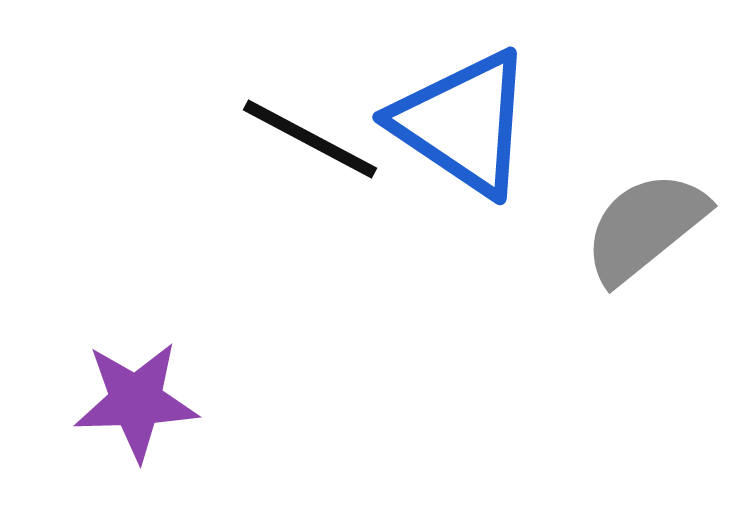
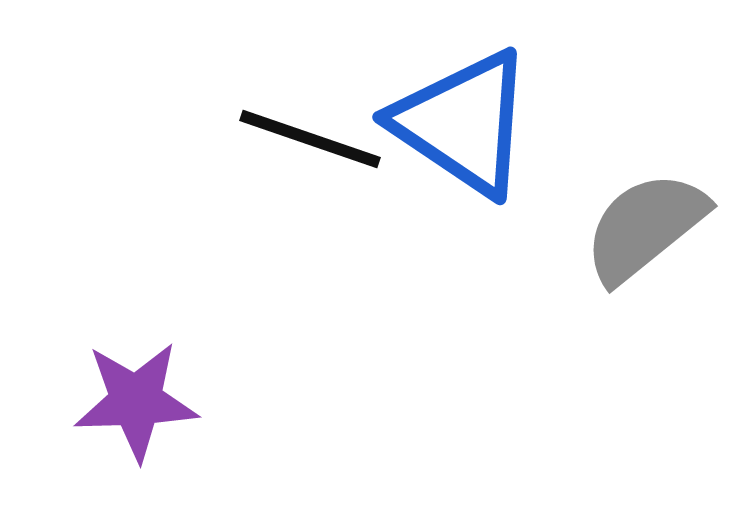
black line: rotated 9 degrees counterclockwise
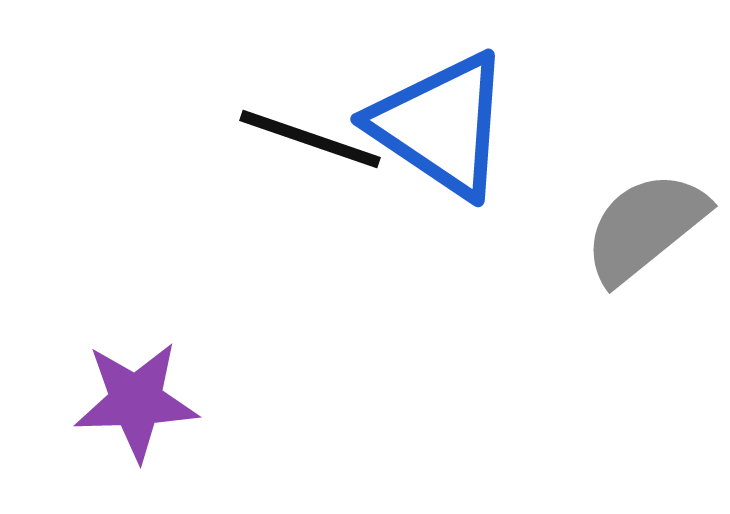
blue triangle: moved 22 px left, 2 px down
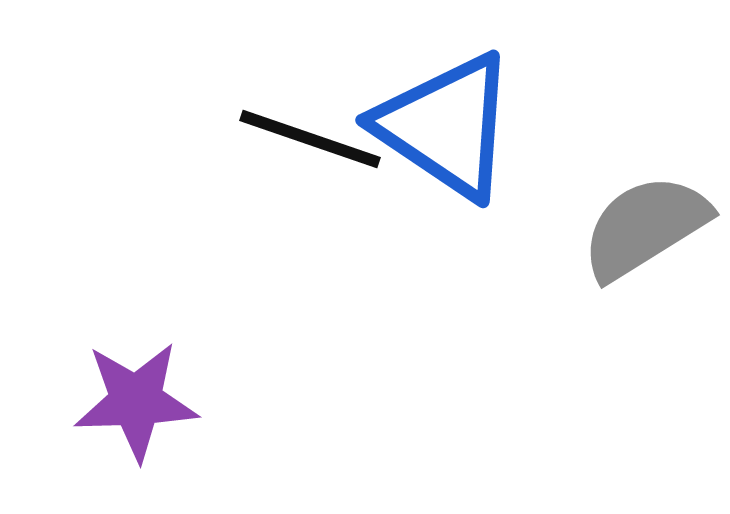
blue triangle: moved 5 px right, 1 px down
gray semicircle: rotated 7 degrees clockwise
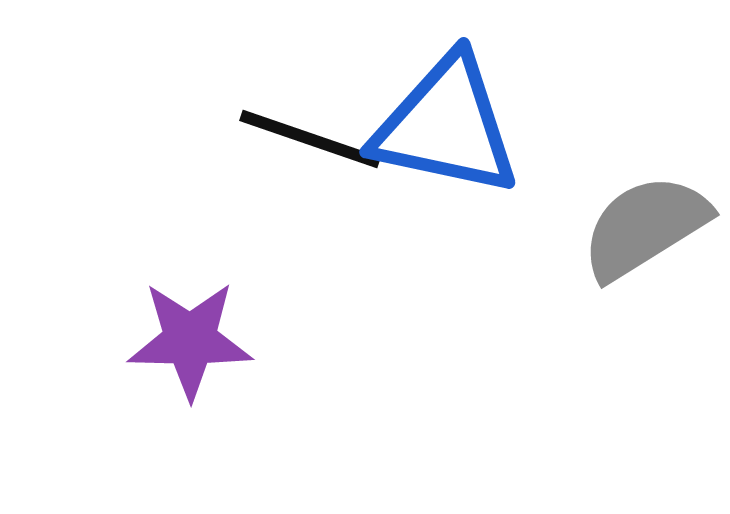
blue triangle: rotated 22 degrees counterclockwise
purple star: moved 54 px right, 61 px up; rotated 3 degrees clockwise
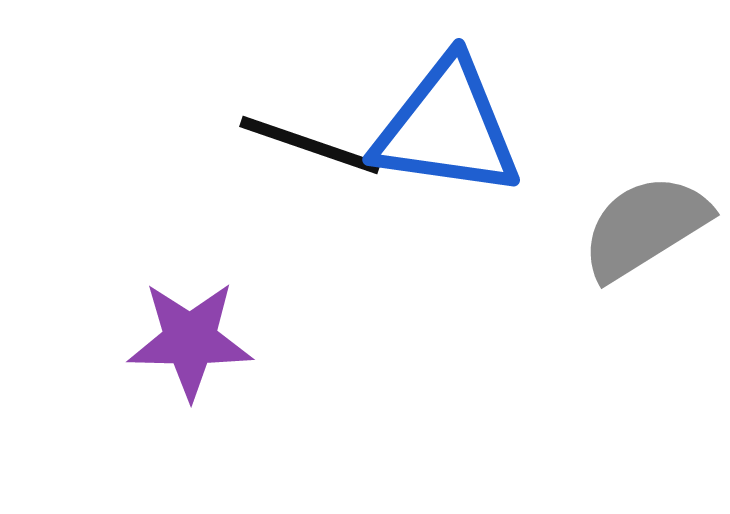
blue triangle: moved 1 px right, 2 px down; rotated 4 degrees counterclockwise
black line: moved 6 px down
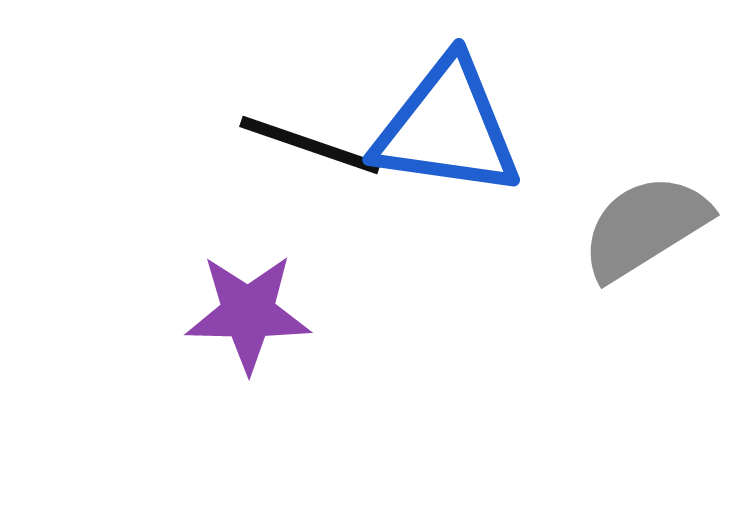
purple star: moved 58 px right, 27 px up
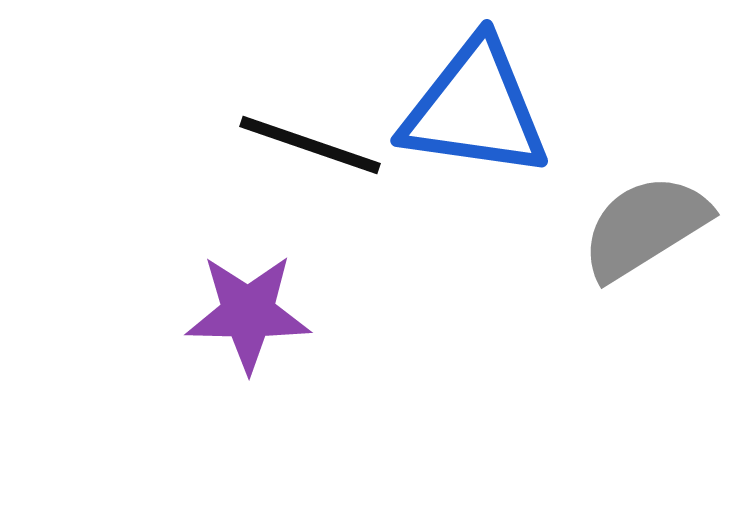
blue triangle: moved 28 px right, 19 px up
